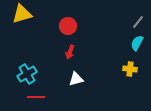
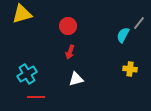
gray line: moved 1 px right, 1 px down
cyan semicircle: moved 14 px left, 8 px up
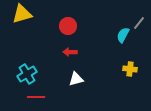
red arrow: rotated 72 degrees clockwise
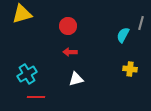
gray line: moved 2 px right; rotated 24 degrees counterclockwise
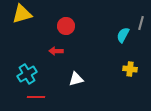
red circle: moved 2 px left
red arrow: moved 14 px left, 1 px up
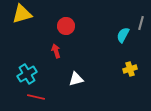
red arrow: rotated 72 degrees clockwise
yellow cross: rotated 24 degrees counterclockwise
red line: rotated 12 degrees clockwise
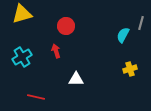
cyan cross: moved 5 px left, 17 px up
white triangle: rotated 14 degrees clockwise
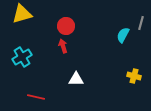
red arrow: moved 7 px right, 5 px up
yellow cross: moved 4 px right, 7 px down; rotated 32 degrees clockwise
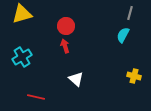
gray line: moved 11 px left, 10 px up
red arrow: moved 2 px right
white triangle: rotated 42 degrees clockwise
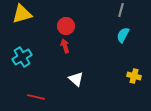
gray line: moved 9 px left, 3 px up
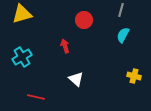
red circle: moved 18 px right, 6 px up
